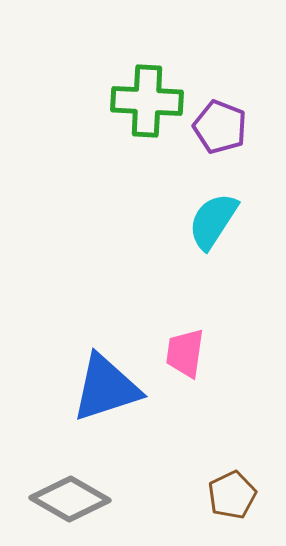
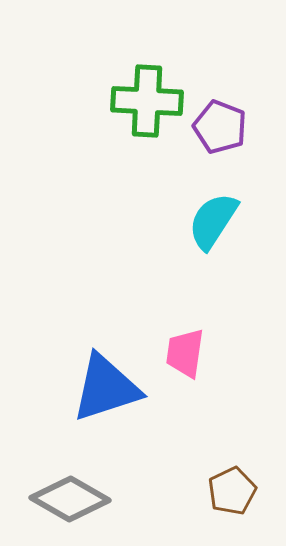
brown pentagon: moved 4 px up
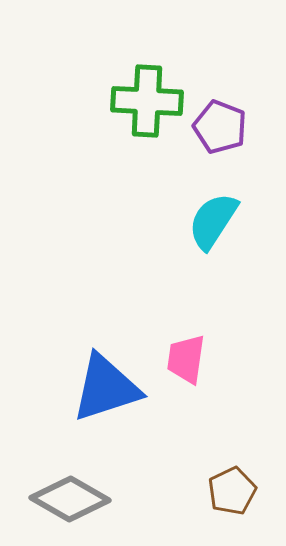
pink trapezoid: moved 1 px right, 6 px down
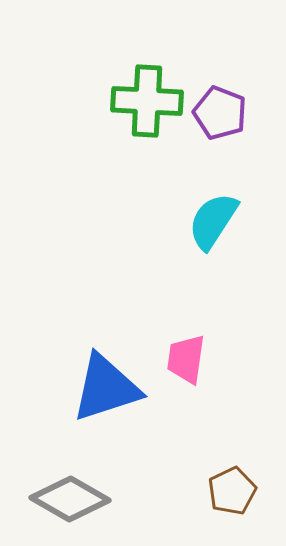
purple pentagon: moved 14 px up
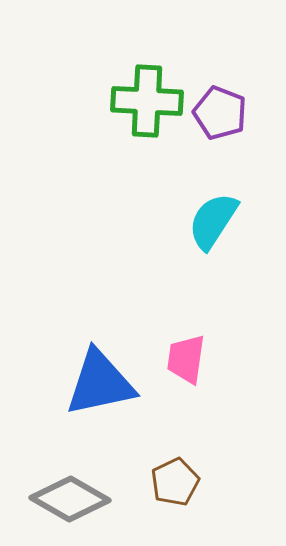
blue triangle: moved 6 px left, 5 px up; rotated 6 degrees clockwise
brown pentagon: moved 57 px left, 9 px up
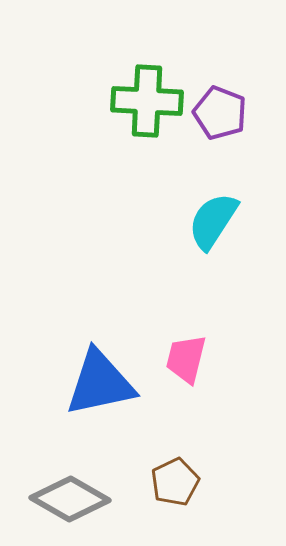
pink trapezoid: rotated 6 degrees clockwise
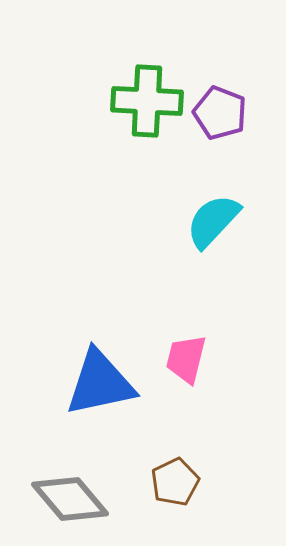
cyan semicircle: rotated 10 degrees clockwise
gray diamond: rotated 20 degrees clockwise
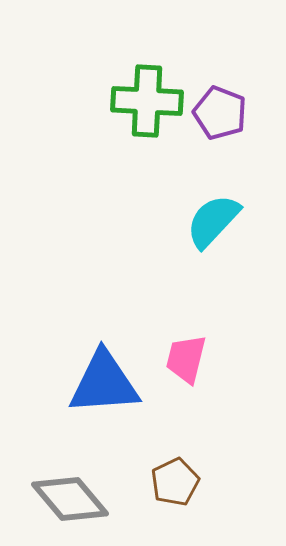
blue triangle: moved 4 px right; rotated 8 degrees clockwise
